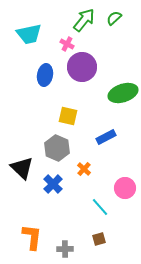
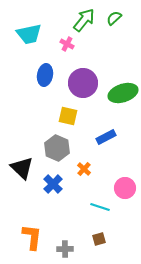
purple circle: moved 1 px right, 16 px down
cyan line: rotated 30 degrees counterclockwise
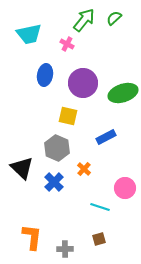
blue cross: moved 1 px right, 2 px up
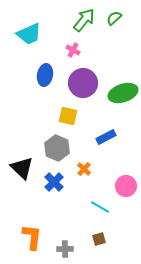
cyan trapezoid: rotated 12 degrees counterclockwise
pink cross: moved 6 px right, 6 px down
pink circle: moved 1 px right, 2 px up
cyan line: rotated 12 degrees clockwise
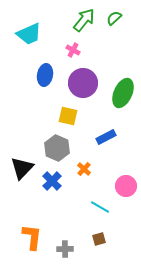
green ellipse: rotated 48 degrees counterclockwise
black triangle: rotated 30 degrees clockwise
blue cross: moved 2 px left, 1 px up
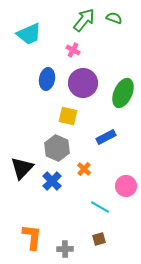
green semicircle: rotated 63 degrees clockwise
blue ellipse: moved 2 px right, 4 px down
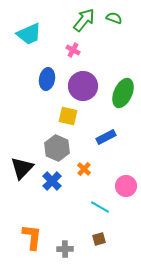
purple circle: moved 3 px down
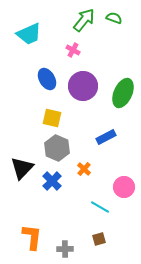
blue ellipse: rotated 40 degrees counterclockwise
yellow square: moved 16 px left, 2 px down
pink circle: moved 2 px left, 1 px down
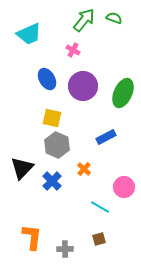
gray hexagon: moved 3 px up
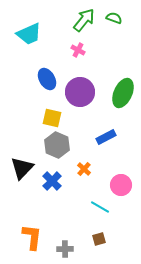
pink cross: moved 5 px right
purple circle: moved 3 px left, 6 px down
pink circle: moved 3 px left, 2 px up
